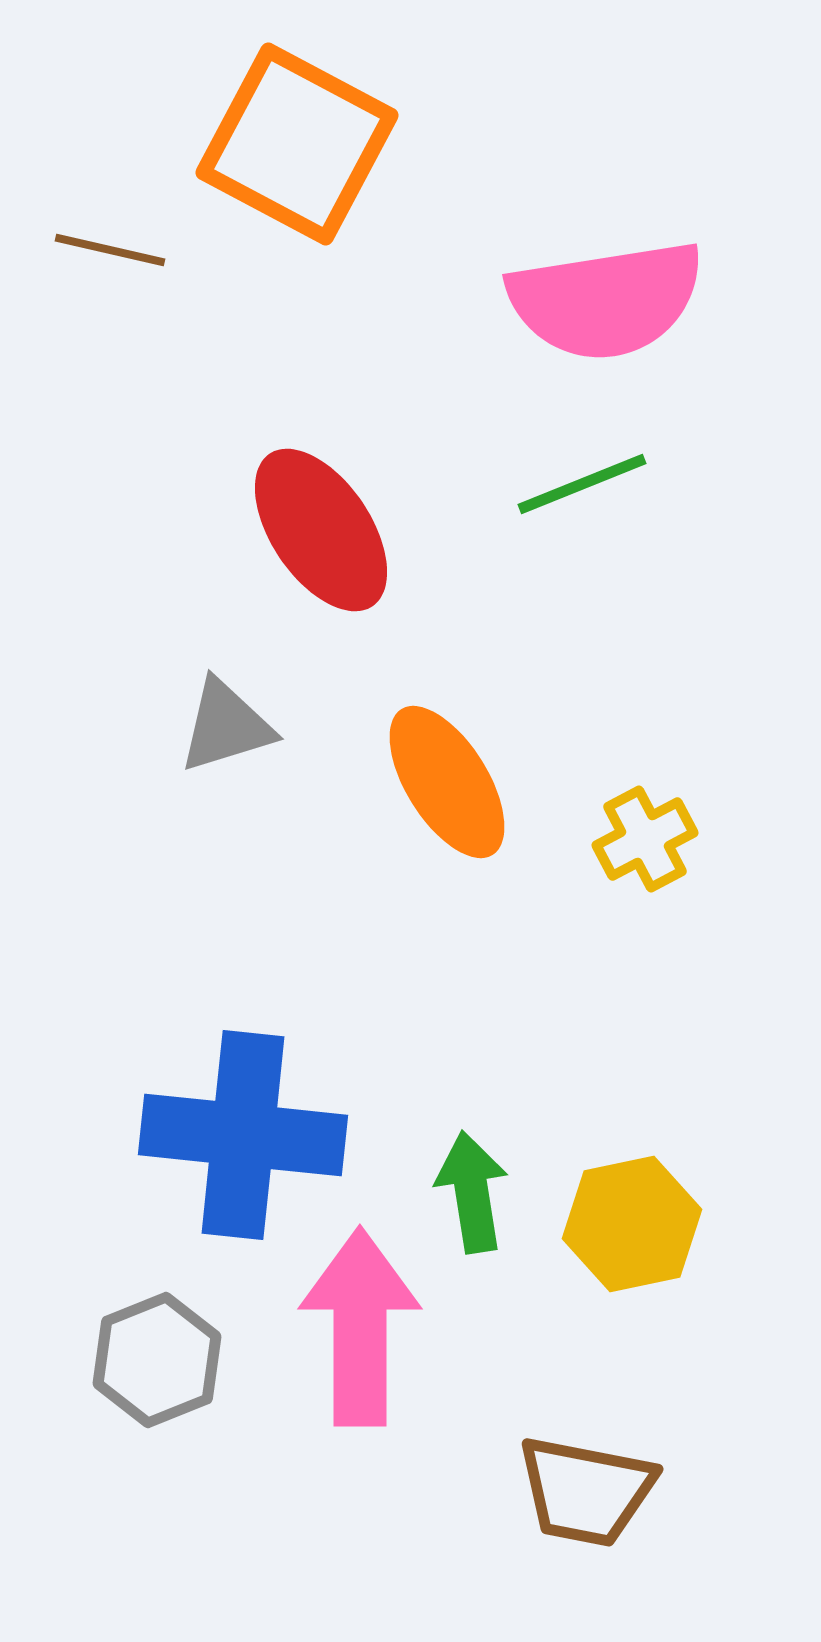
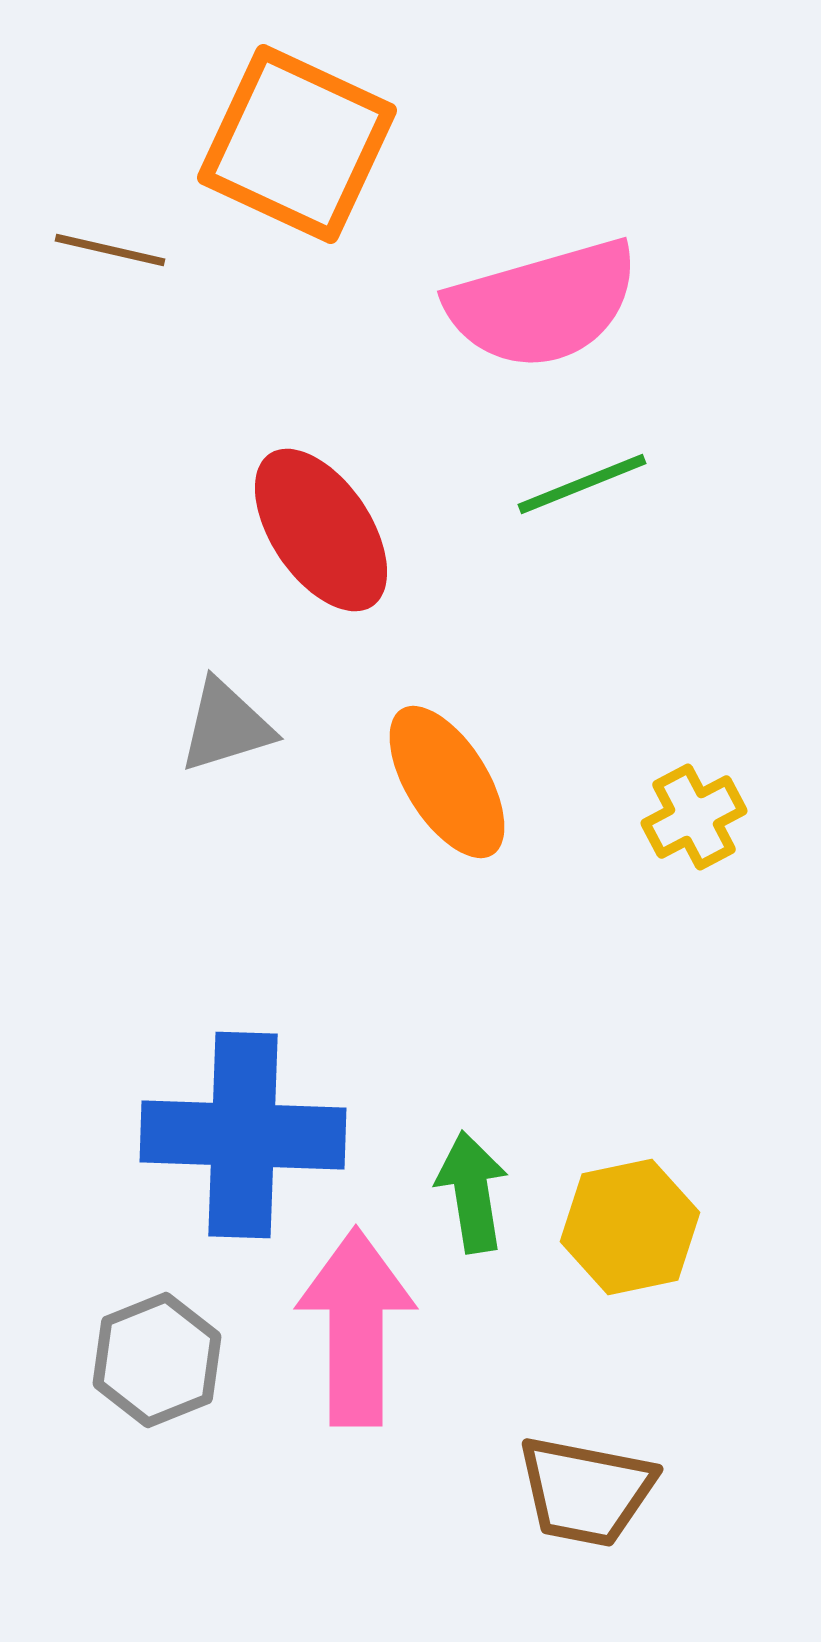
orange square: rotated 3 degrees counterclockwise
pink semicircle: moved 63 px left, 4 px down; rotated 7 degrees counterclockwise
yellow cross: moved 49 px right, 22 px up
blue cross: rotated 4 degrees counterclockwise
yellow hexagon: moved 2 px left, 3 px down
pink arrow: moved 4 px left
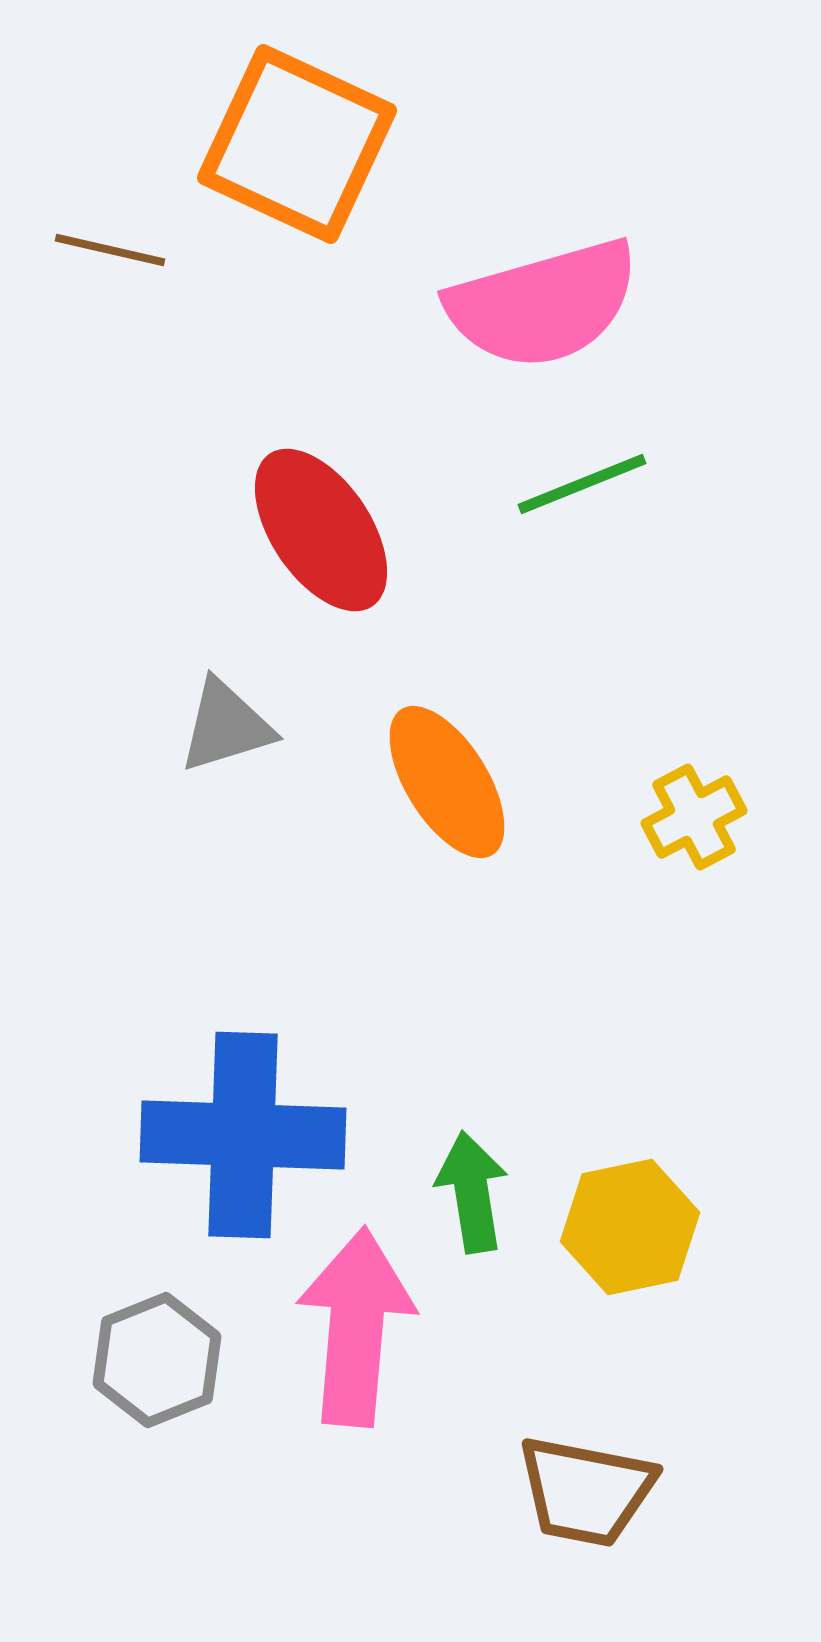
pink arrow: rotated 5 degrees clockwise
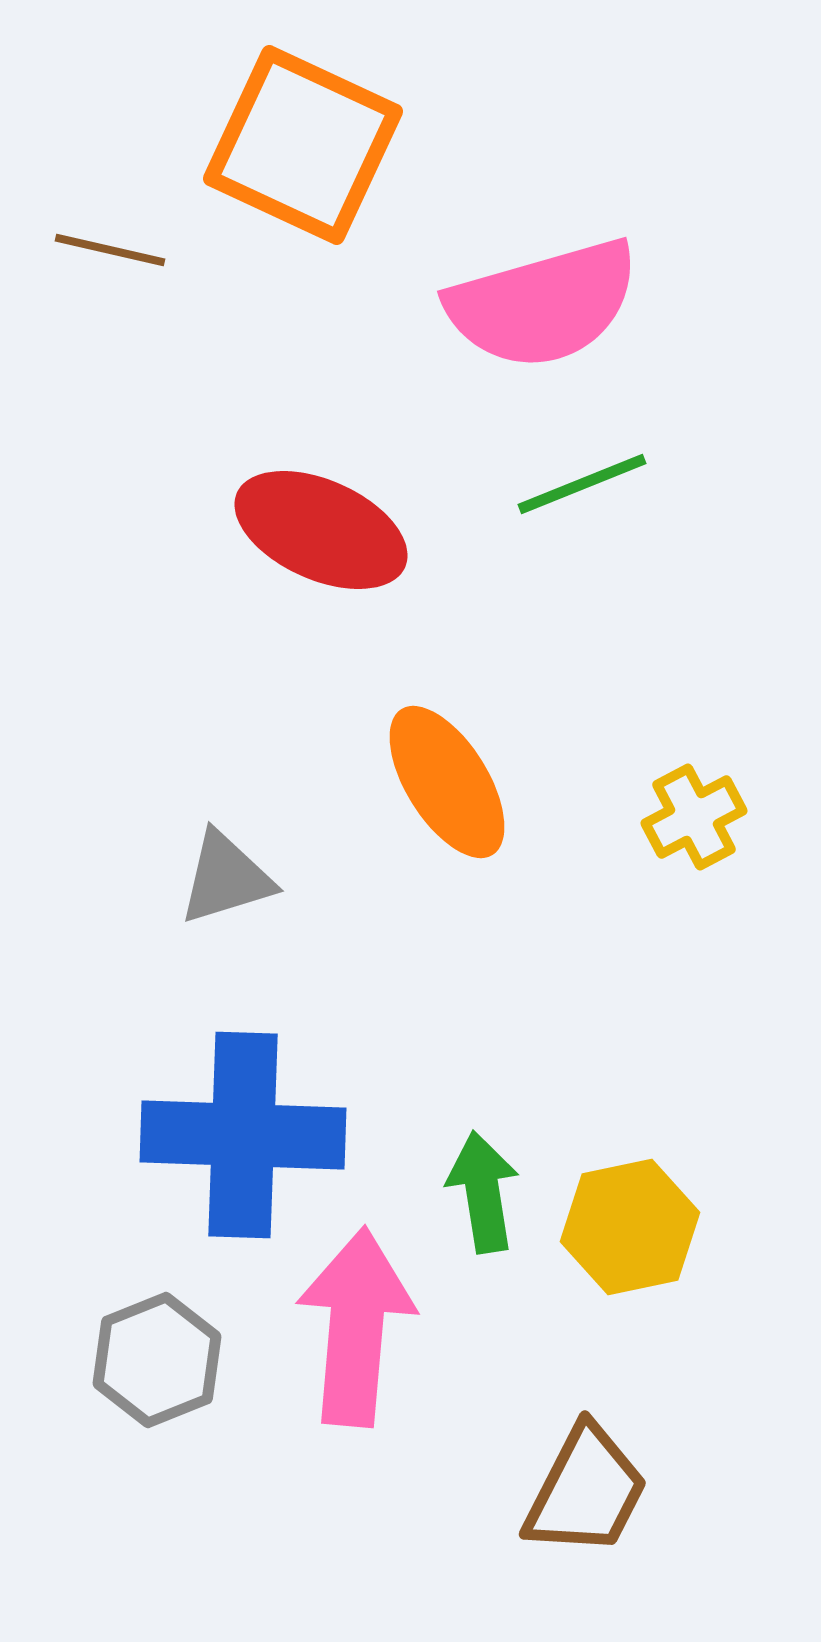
orange square: moved 6 px right, 1 px down
red ellipse: rotated 32 degrees counterclockwise
gray triangle: moved 152 px down
green arrow: moved 11 px right
brown trapezoid: rotated 74 degrees counterclockwise
